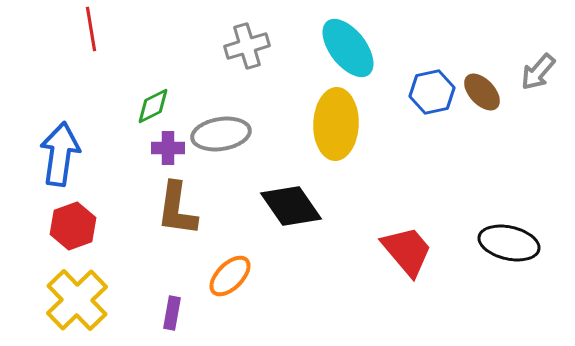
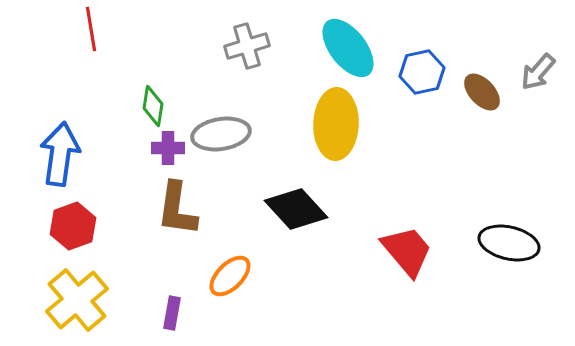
blue hexagon: moved 10 px left, 20 px up
green diamond: rotated 54 degrees counterclockwise
black diamond: moved 5 px right, 3 px down; rotated 8 degrees counterclockwise
yellow cross: rotated 4 degrees clockwise
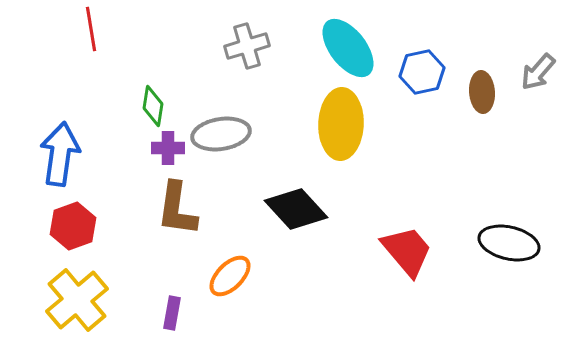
brown ellipse: rotated 39 degrees clockwise
yellow ellipse: moved 5 px right
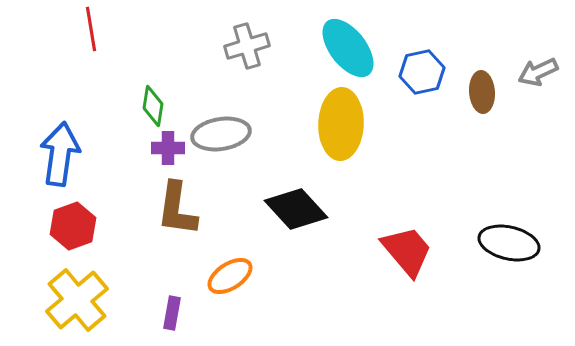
gray arrow: rotated 24 degrees clockwise
orange ellipse: rotated 12 degrees clockwise
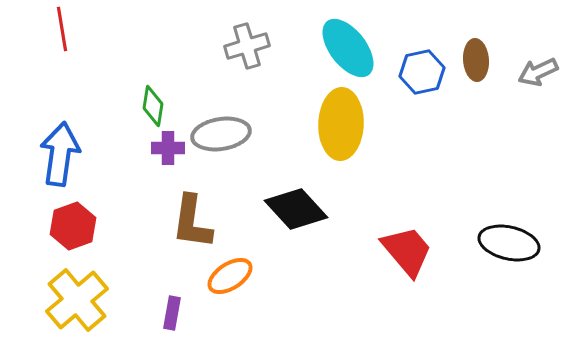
red line: moved 29 px left
brown ellipse: moved 6 px left, 32 px up
brown L-shape: moved 15 px right, 13 px down
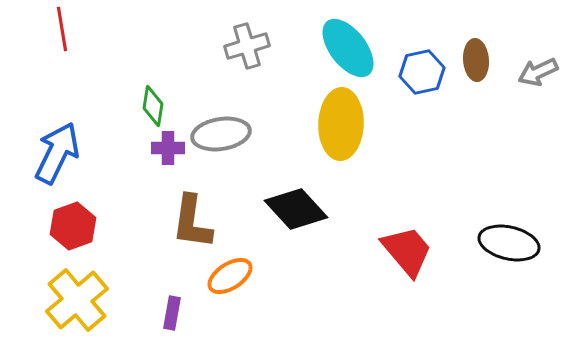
blue arrow: moved 3 px left, 1 px up; rotated 18 degrees clockwise
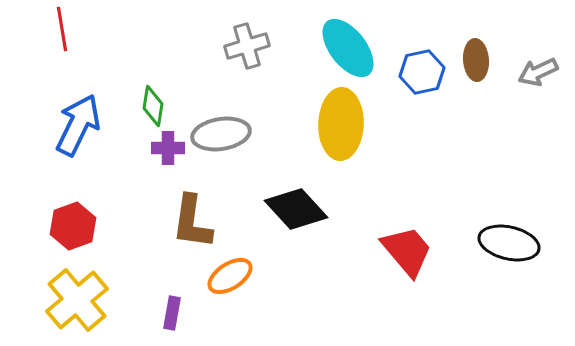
blue arrow: moved 21 px right, 28 px up
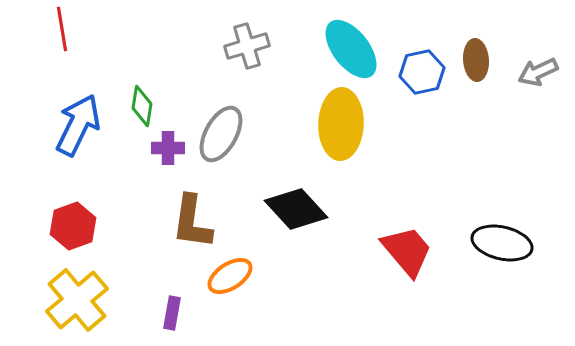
cyan ellipse: moved 3 px right, 1 px down
green diamond: moved 11 px left
gray ellipse: rotated 52 degrees counterclockwise
black ellipse: moved 7 px left
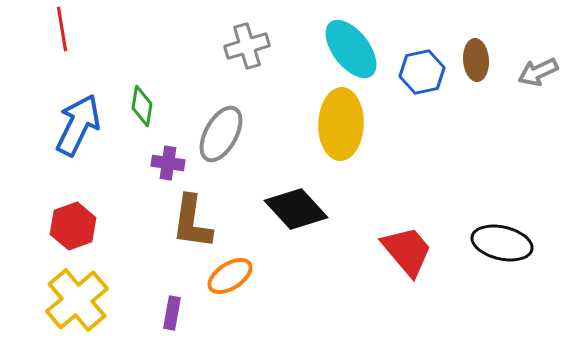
purple cross: moved 15 px down; rotated 8 degrees clockwise
